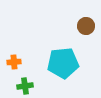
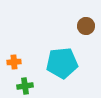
cyan pentagon: moved 1 px left
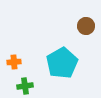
cyan pentagon: rotated 24 degrees counterclockwise
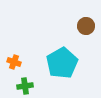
orange cross: rotated 24 degrees clockwise
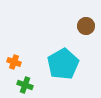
cyan pentagon: moved 1 px right, 1 px down
green cross: moved 1 px up; rotated 28 degrees clockwise
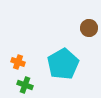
brown circle: moved 3 px right, 2 px down
orange cross: moved 4 px right
